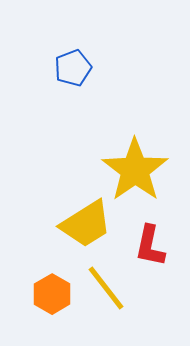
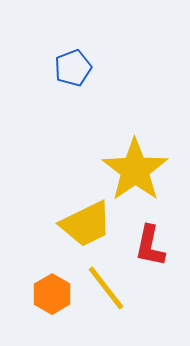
yellow trapezoid: rotated 6 degrees clockwise
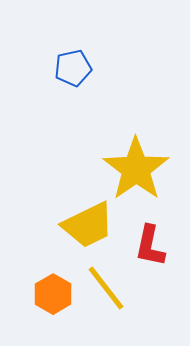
blue pentagon: rotated 9 degrees clockwise
yellow star: moved 1 px right, 1 px up
yellow trapezoid: moved 2 px right, 1 px down
orange hexagon: moved 1 px right
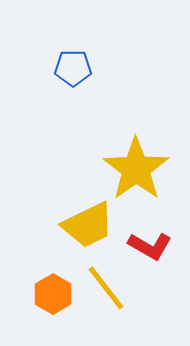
blue pentagon: rotated 12 degrees clockwise
red L-shape: rotated 72 degrees counterclockwise
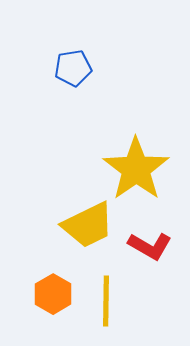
blue pentagon: rotated 9 degrees counterclockwise
yellow line: moved 13 px down; rotated 39 degrees clockwise
